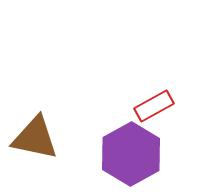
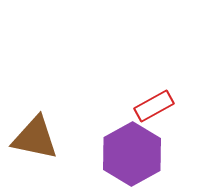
purple hexagon: moved 1 px right
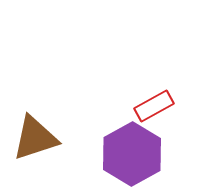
brown triangle: rotated 30 degrees counterclockwise
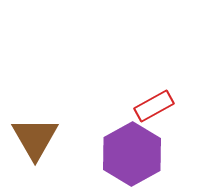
brown triangle: rotated 42 degrees counterclockwise
